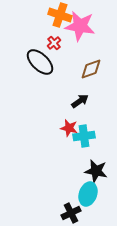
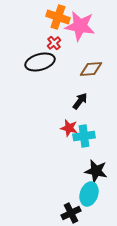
orange cross: moved 2 px left, 2 px down
black ellipse: rotated 60 degrees counterclockwise
brown diamond: rotated 15 degrees clockwise
black arrow: rotated 18 degrees counterclockwise
cyan ellipse: moved 1 px right
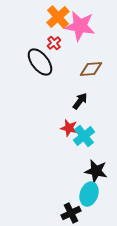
orange cross: rotated 30 degrees clockwise
black ellipse: rotated 68 degrees clockwise
cyan cross: rotated 30 degrees counterclockwise
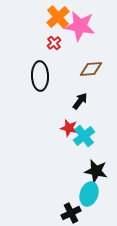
black ellipse: moved 14 px down; rotated 36 degrees clockwise
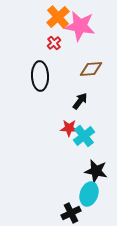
red star: rotated 12 degrees counterclockwise
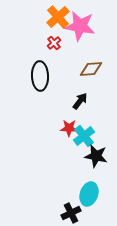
black star: moved 15 px up
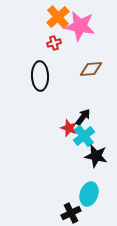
red cross: rotated 24 degrees clockwise
black arrow: moved 3 px right, 16 px down
red star: rotated 18 degrees clockwise
